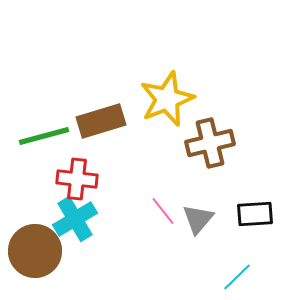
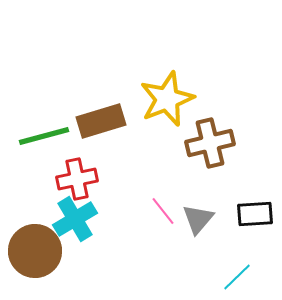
red cross: rotated 18 degrees counterclockwise
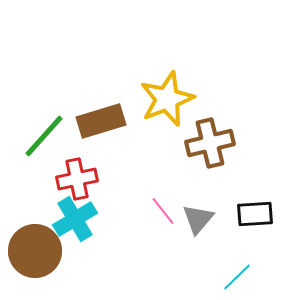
green line: rotated 33 degrees counterclockwise
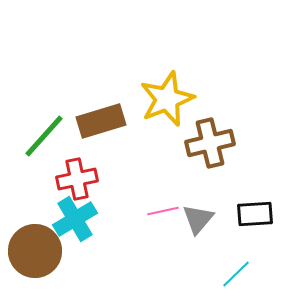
pink line: rotated 64 degrees counterclockwise
cyan line: moved 1 px left, 3 px up
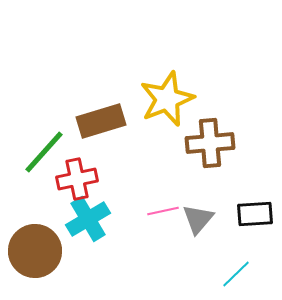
green line: moved 16 px down
brown cross: rotated 9 degrees clockwise
cyan cross: moved 13 px right
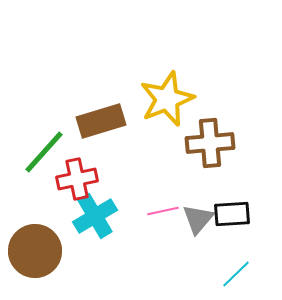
black rectangle: moved 23 px left
cyan cross: moved 7 px right, 3 px up
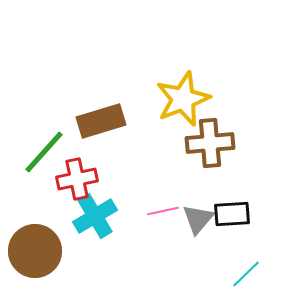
yellow star: moved 16 px right
cyan line: moved 10 px right
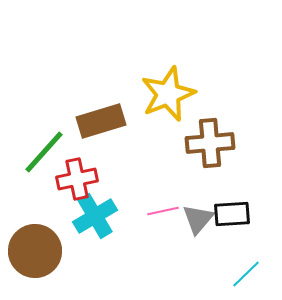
yellow star: moved 15 px left, 5 px up
